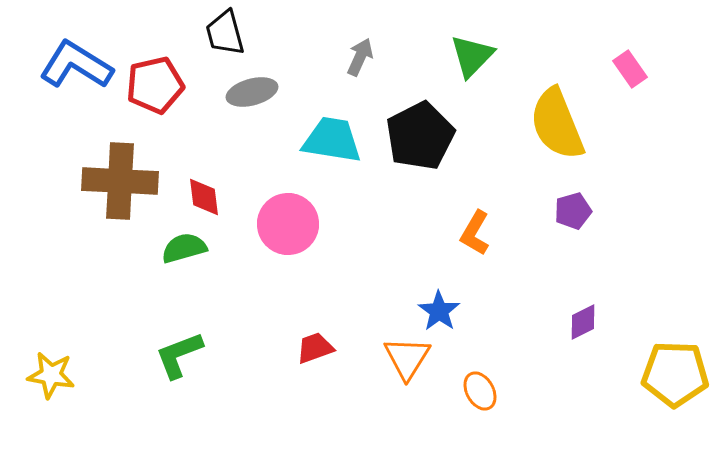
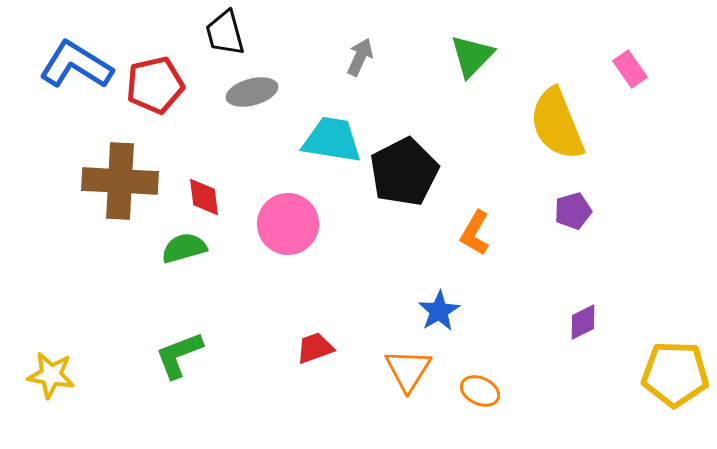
black pentagon: moved 16 px left, 36 px down
blue star: rotated 6 degrees clockwise
orange triangle: moved 1 px right, 12 px down
orange ellipse: rotated 36 degrees counterclockwise
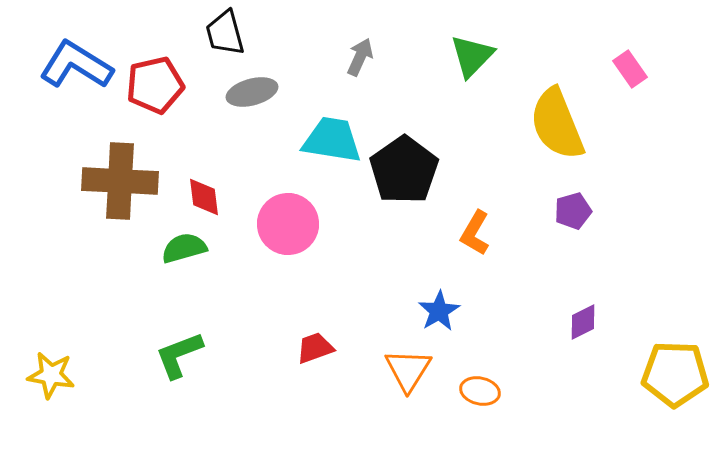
black pentagon: moved 2 px up; rotated 8 degrees counterclockwise
orange ellipse: rotated 12 degrees counterclockwise
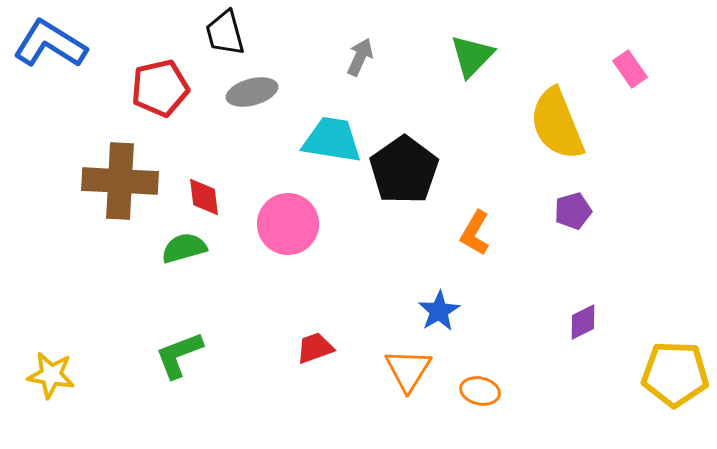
blue L-shape: moved 26 px left, 21 px up
red pentagon: moved 5 px right, 3 px down
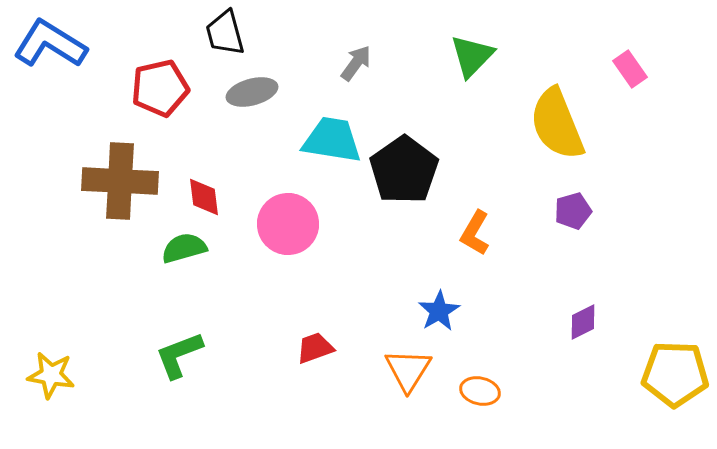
gray arrow: moved 4 px left, 6 px down; rotated 12 degrees clockwise
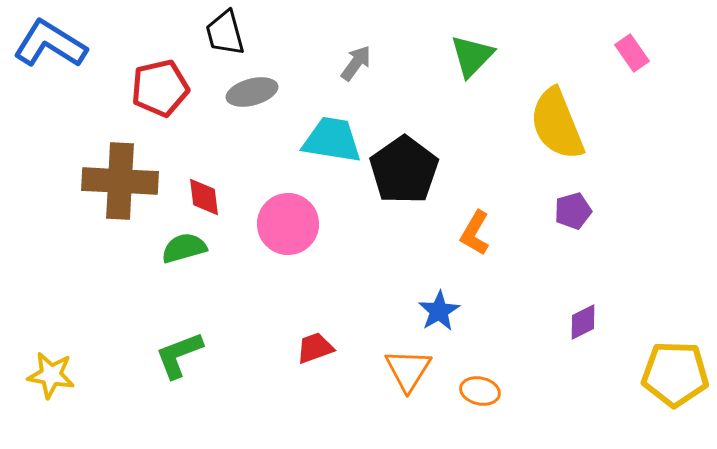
pink rectangle: moved 2 px right, 16 px up
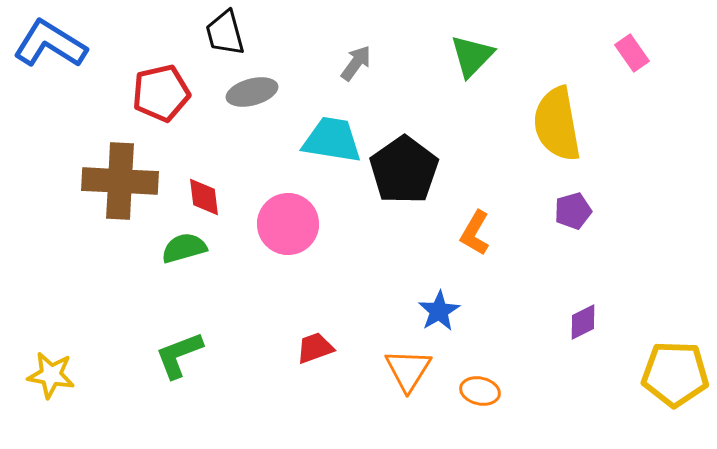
red pentagon: moved 1 px right, 5 px down
yellow semicircle: rotated 12 degrees clockwise
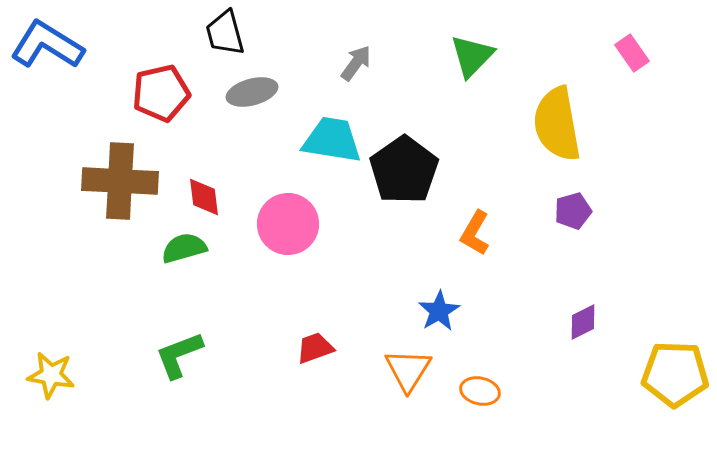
blue L-shape: moved 3 px left, 1 px down
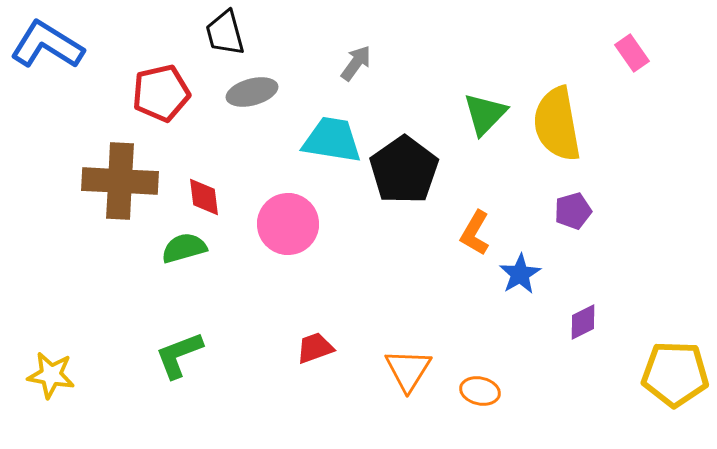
green triangle: moved 13 px right, 58 px down
blue star: moved 81 px right, 37 px up
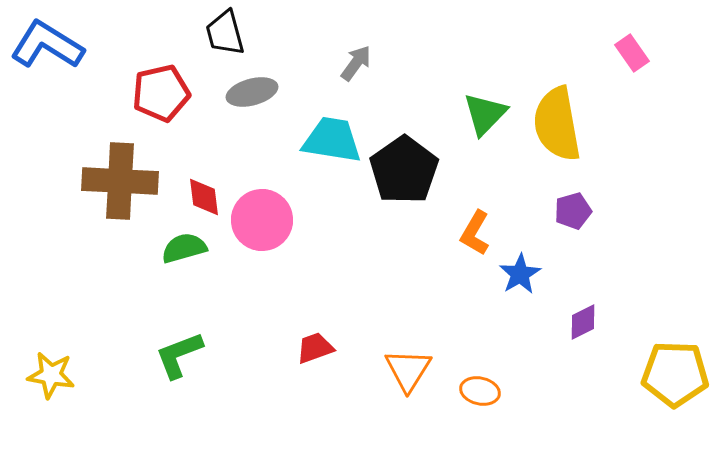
pink circle: moved 26 px left, 4 px up
